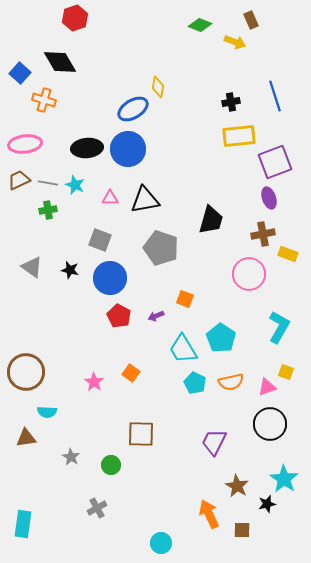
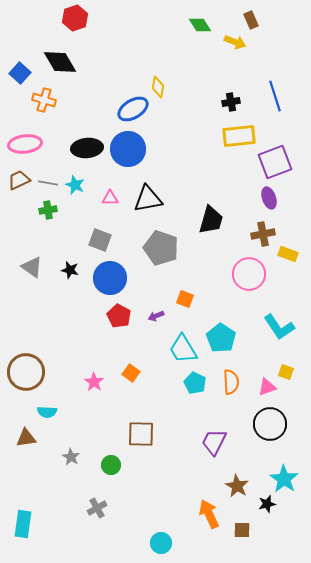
green diamond at (200, 25): rotated 35 degrees clockwise
black triangle at (145, 200): moved 3 px right, 1 px up
cyan L-shape at (279, 327): rotated 116 degrees clockwise
orange semicircle at (231, 382): rotated 80 degrees counterclockwise
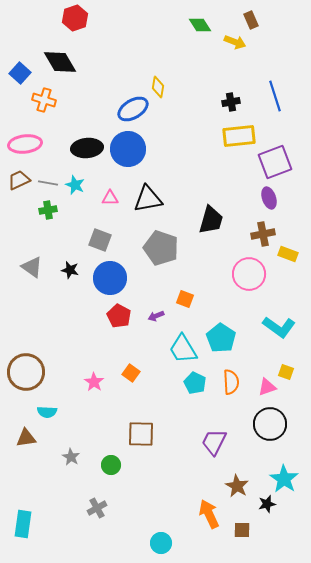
cyan L-shape at (279, 327): rotated 20 degrees counterclockwise
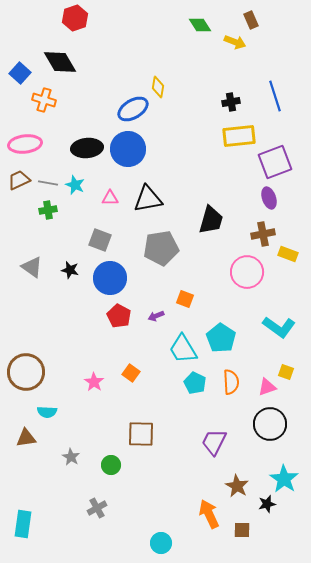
gray pentagon at (161, 248): rotated 28 degrees counterclockwise
pink circle at (249, 274): moved 2 px left, 2 px up
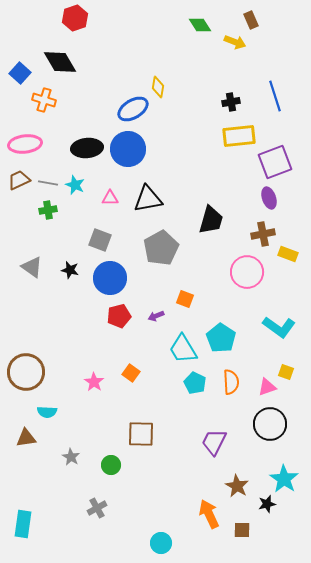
gray pentagon at (161, 248): rotated 20 degrees counterclockwise
red pentagon at (119, 316): rotated 30 degrees clockwise
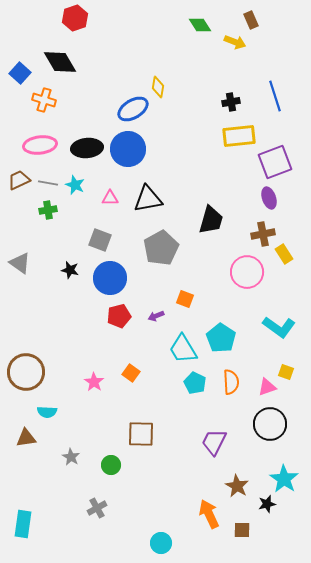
pink ellipse at (25, 144): moved 15 px right, 1 px down
yellow rectangle at (288, 254): moved 4 px left; rotated 36 degrees clockwise
gray triangle at (32, 267): moved 12 px left, 4 px up
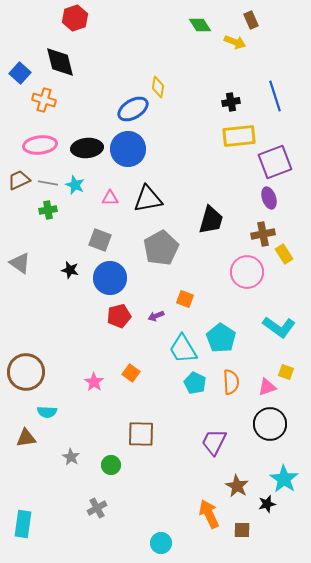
black diamond at (60, 62): rotated 16 degrees clockwise
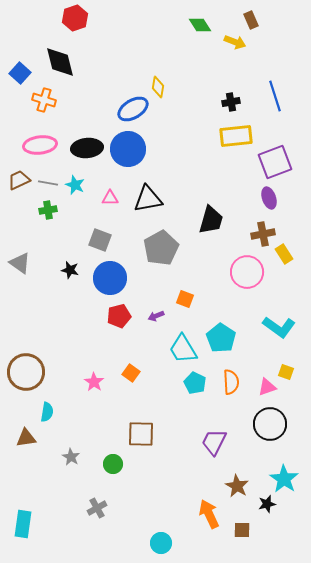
yellow rectangle at (239, 136): moved 3 px left
cyan semicircle at (47, 412): rotated 84 degrees counterclockwise
green circle at (111, 465): moved 2 px right, 1 px up
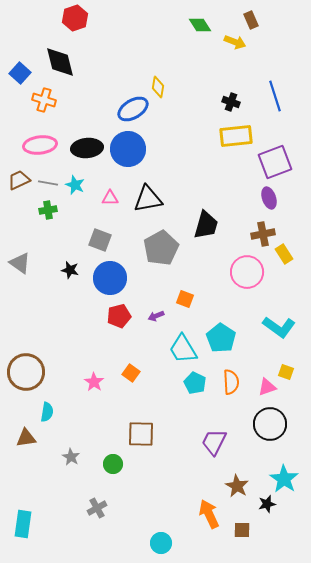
black cross at (231, 102): rotated 30 degrees clockwise
black trapezoid at (211, 220): moved 5 px left, 5 px down
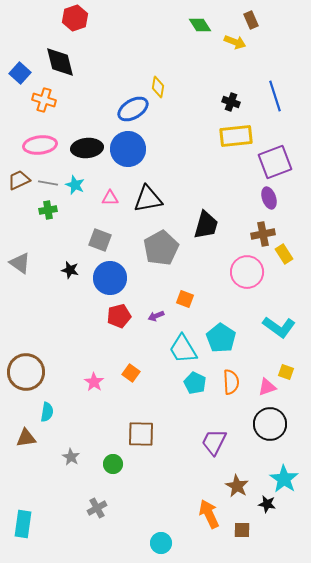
black star at (267, 504): rotated 24 degrees clockwise
